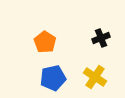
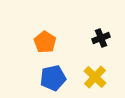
yellow cross: rotated 10 degrees clockwise
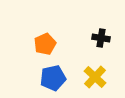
black cross: rotated 30 degrees clockwise
orange pentagon: moved 2 px down; rotated 15 degrees clockwise
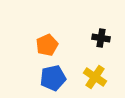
orange pentagon: moved 2 px right, 1 px down
yellow cross: rotated 10 degrees counterclockwise
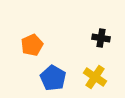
orange pentagon: moved 15 px left
blue pentagon: rotated 30 degrees counterclockwise
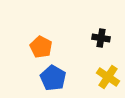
orange pentagon: moved 9 px right, 2 px down; rotated 20 degrees counterclockwise
yellow cross: moved 13 px right
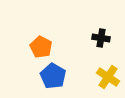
blue pentagon: moved 2 px up
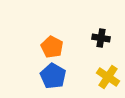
orange pentagon: moved 11 px right
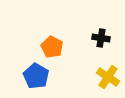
blue pentagon: moved 17 px left
